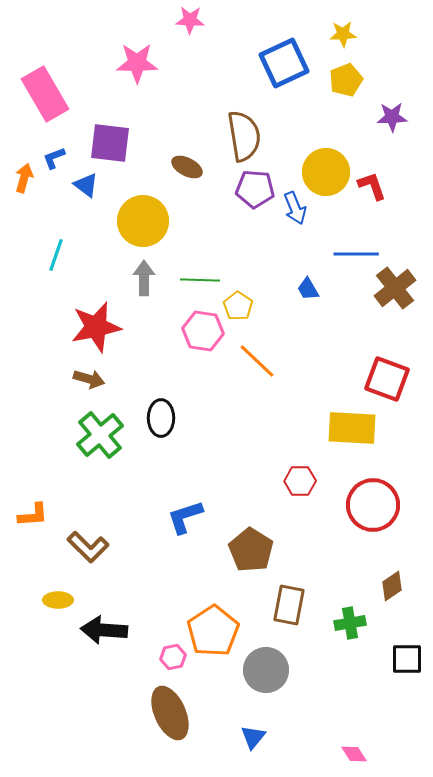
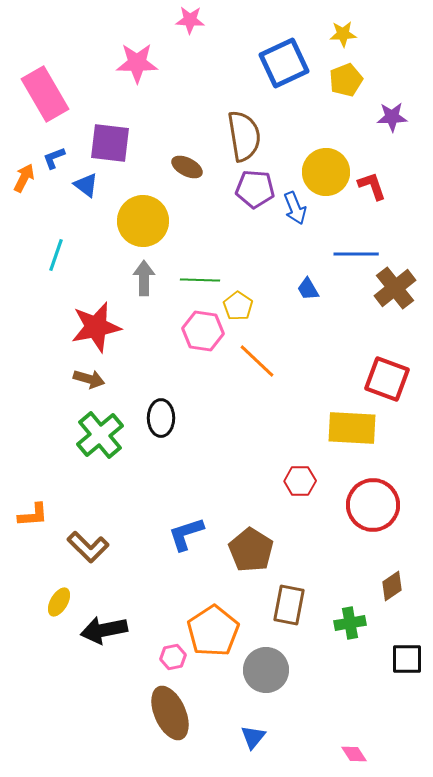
orange arrow at (24, 178): rotated 12 degrees clockwise
blue L-shape at (185, 517): moved 1 px right, 17 px down
yellow ellipse at (58, 600): moved 1 px right, 2 px down; rotated 60 degrees counterclockwise
black arrow at (104, 630): rotated 15 degrees counterclockwise
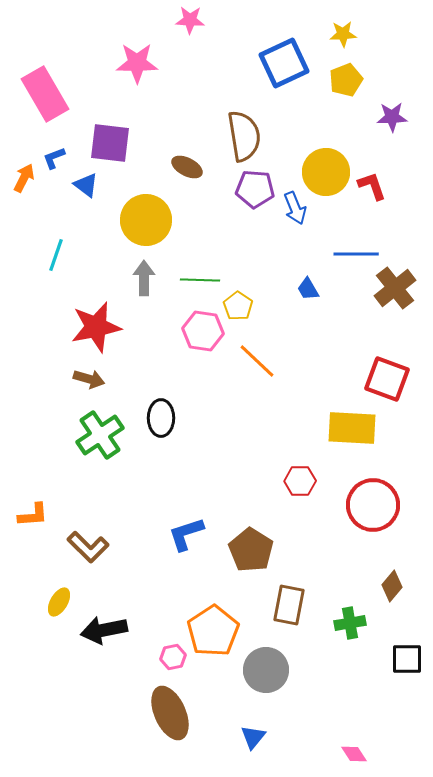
yellow circle at (143, 221): moved 3 px right, 1 px up
green cross at (100, 435): rotated 6 degrees clockwise
brown diamond at (392, 586): rotated 16 degrees counterclockwise
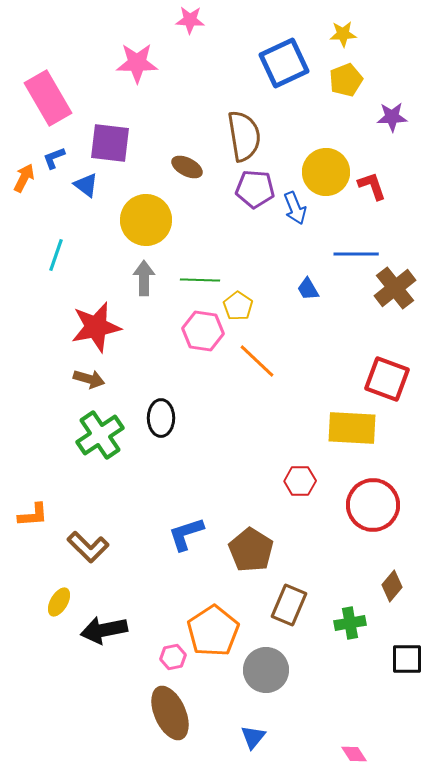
pink rectangle at (45, 94): moved 3 px right, 4 px down
brown rectangle at (289, 605): rotated 12 degrees clockwise
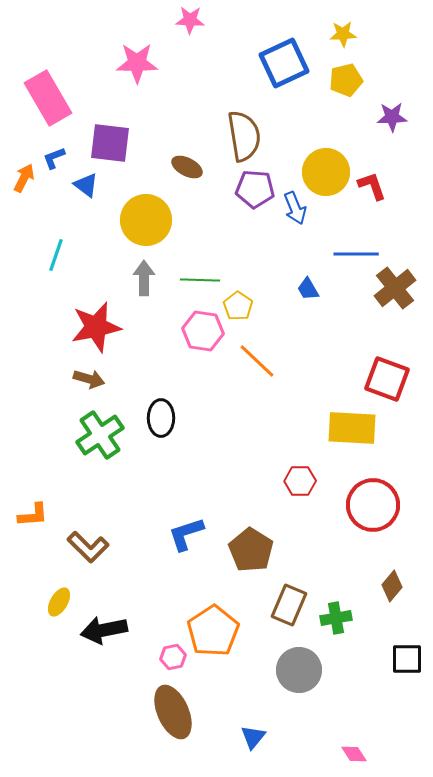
yellow pentagon at (346, 80): rotated 8 degrees clockwise
green cross at (350, 623): moved 14 px left, 5 px up
gray circle at (266, 670): moved 33 px right
brown ellipse at (170, 713): moved 3 px right, 1 px up
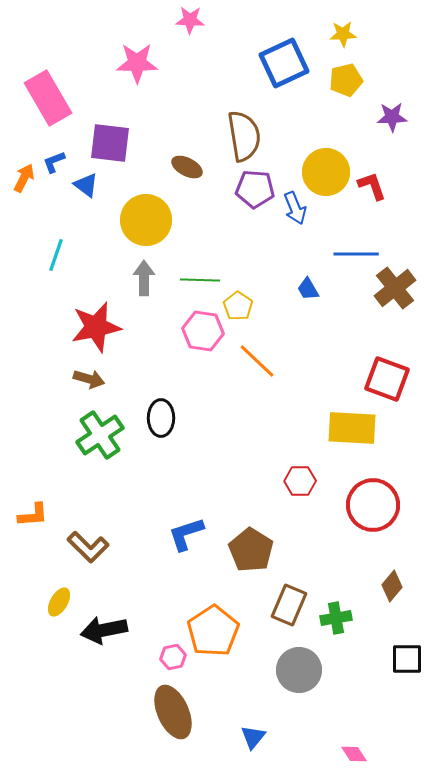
blue L-shape at (54, 158): moved 4 px down
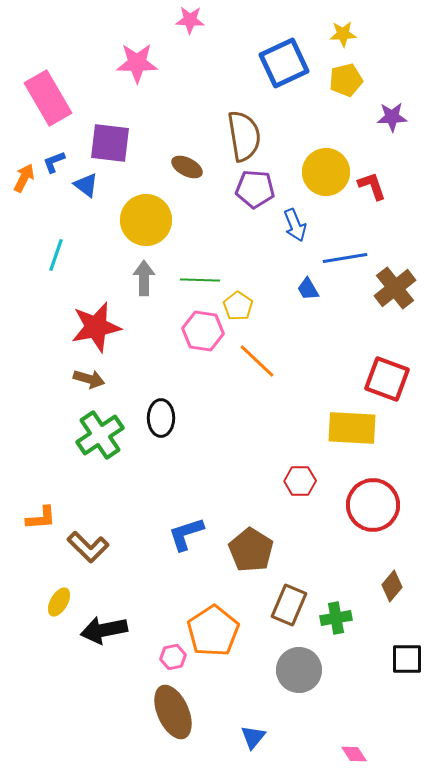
blue arrow at (295, 208): moved 17 px down
blue line at (356, 254): moved 11 px left, 4 px down; rotated 9 degrees counterclockwise
orange L-shape at (33, 515): moved 8 px right, 3 px down
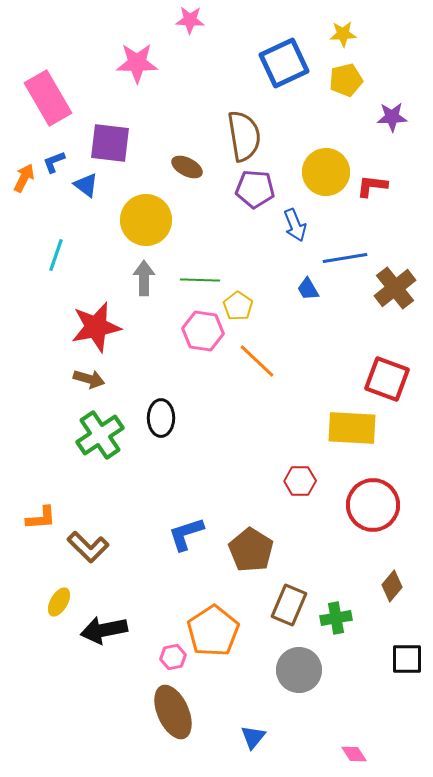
red L-shape at (372, 186): rotated 64 degrees counterclockwise
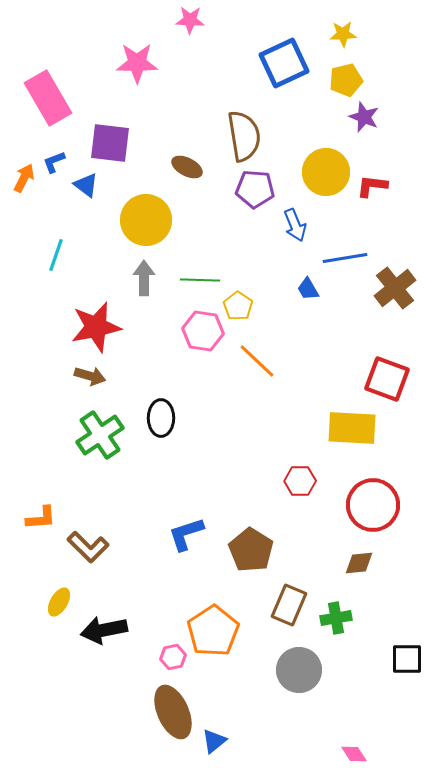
purple star at (392, 117): moved 28 px left; rotated 24 degrees clockwise
brown arrow at (89, 379): moved 1 px right, 3 px up
brown diamond at (392, 586): moved 33 px left, 23 px up; rotated 44 degrees clockwise
blue triangle at (253, 737): moved 39 px left, 4 px down; rotated 12 degrees clockwise
